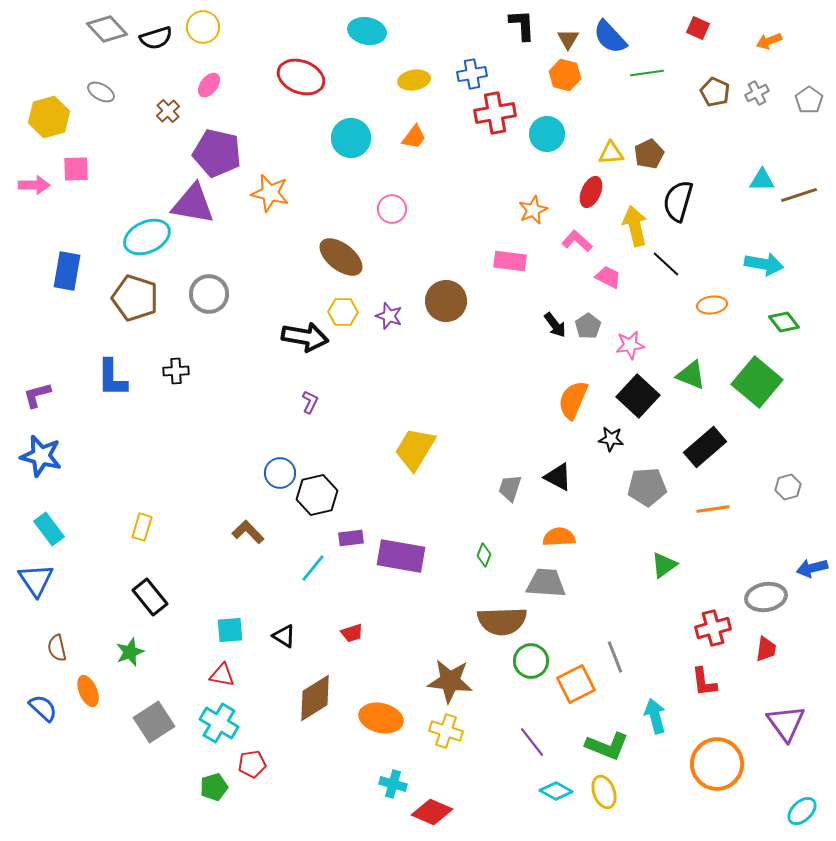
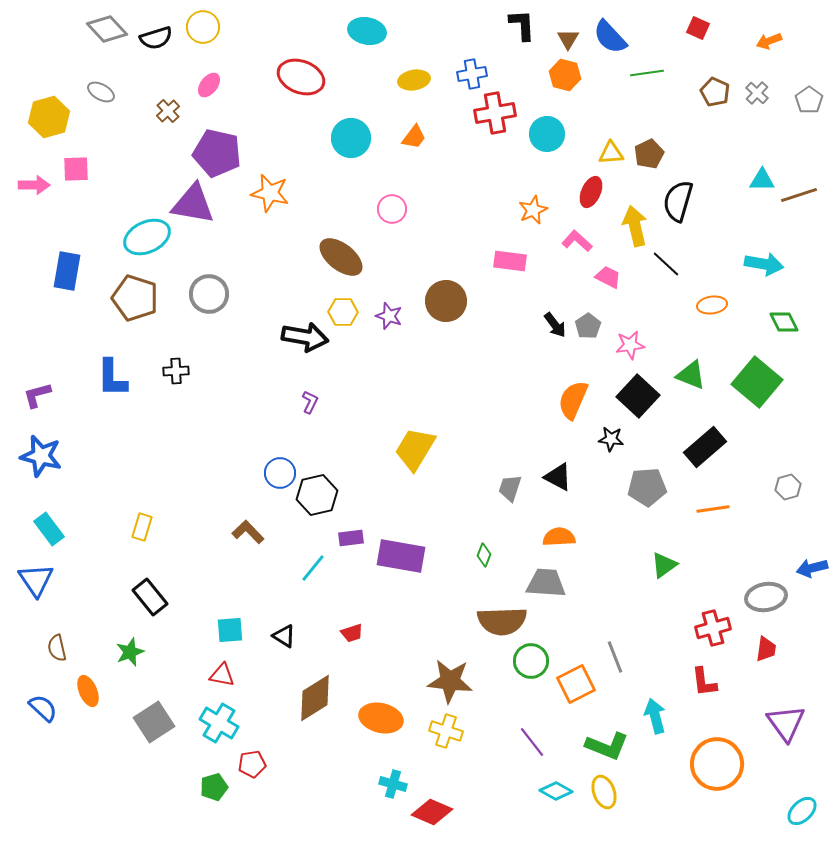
gray cross at (757, 93): rotated 20 degrees counterclockwise
green diamond at (784, 322): rotated 12 degrees clockwise
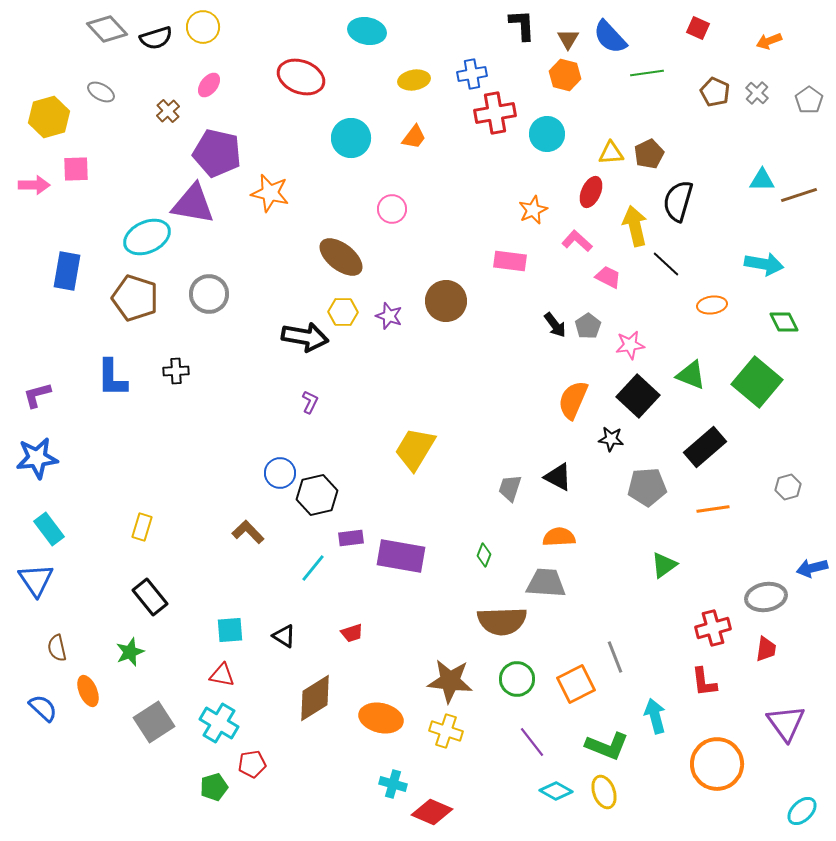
blue star at (41, 456): moved 4 px left, 2 px down; rotated 21 degrees counterclockwise
green circle at (531, 661): moved 14 px left, 18 px down
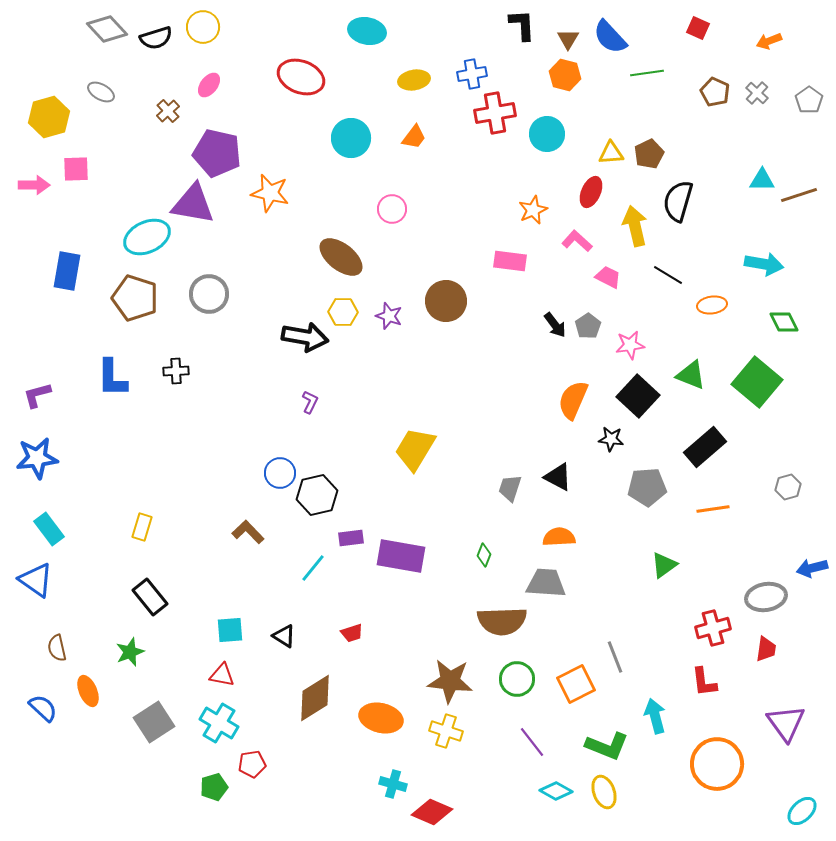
black line at (666, 264): moved 2 px right, 11 px down; rotated 12 degrees counterclockwise
blue triangle at (36, 580): rotated 21 degrees counterclockwise
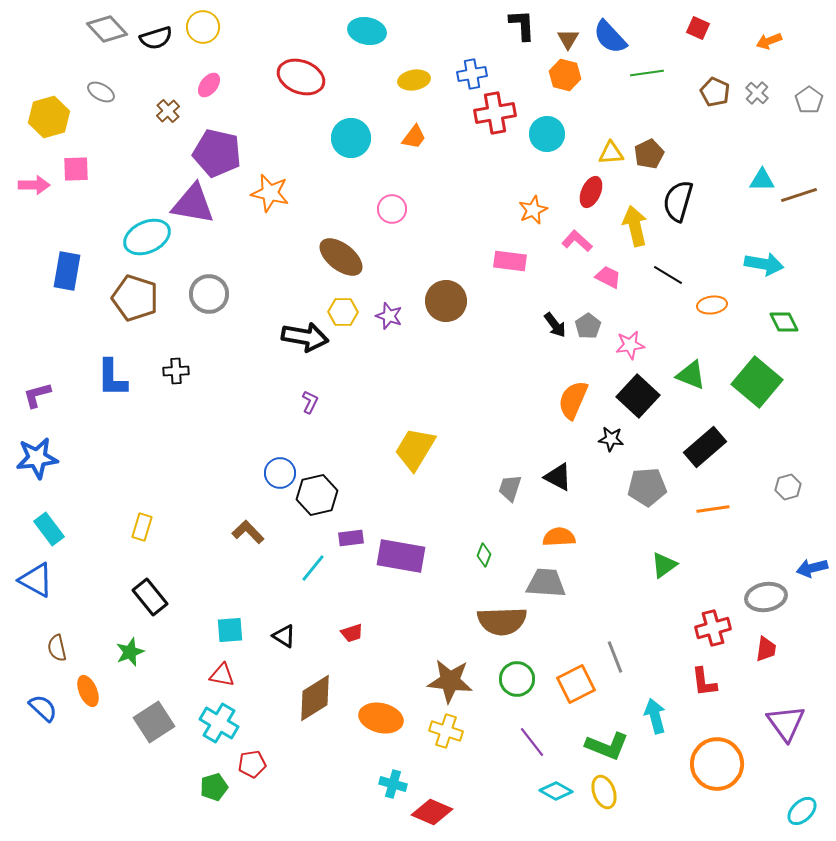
blue triangle at (36, 580): rotated 6 degrees counterclockwise
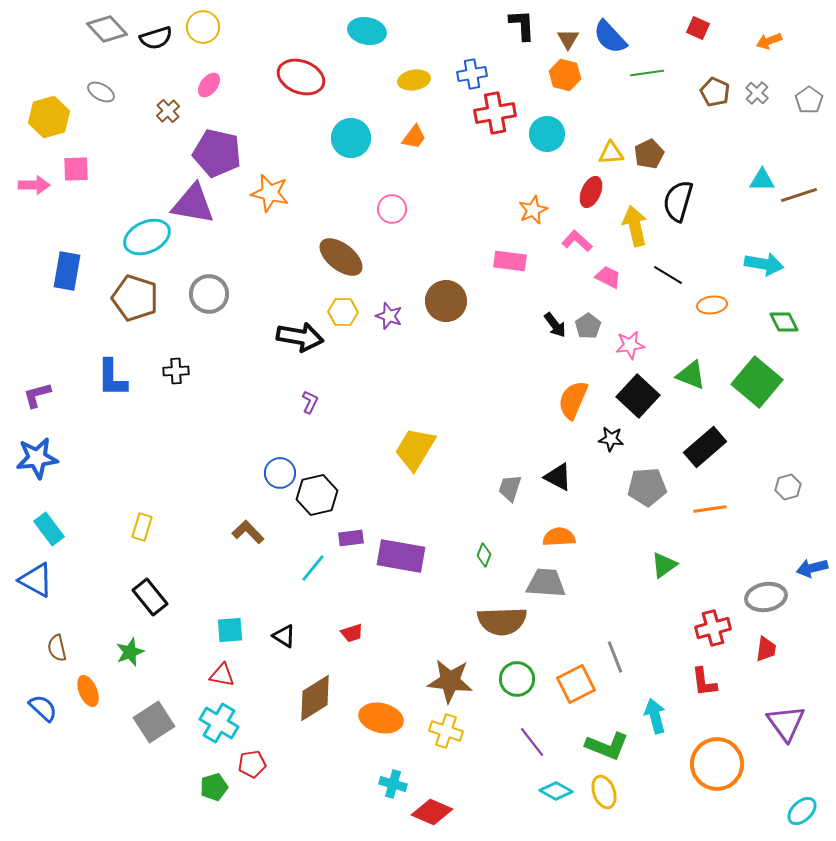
black arrow at (305, 337): moved 5 px left
orange line at (713, 509): moved 3 px left
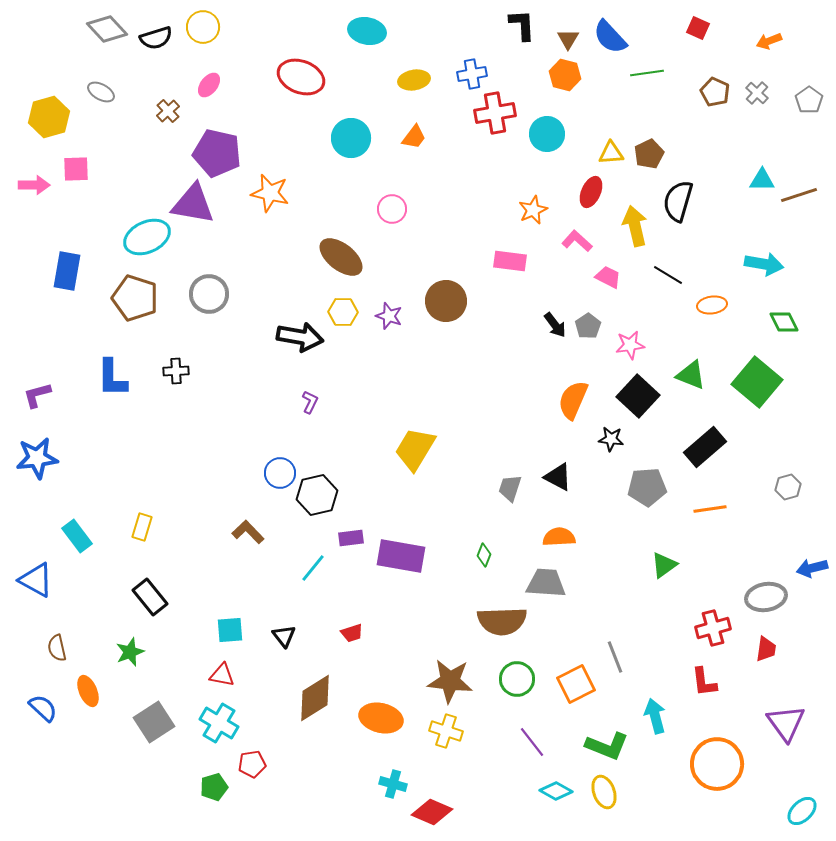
cyan rectangle at (49, 529): moved 28 px right, 7 px down
black triangle at (284, 636): rotated 20 degrees clockwise
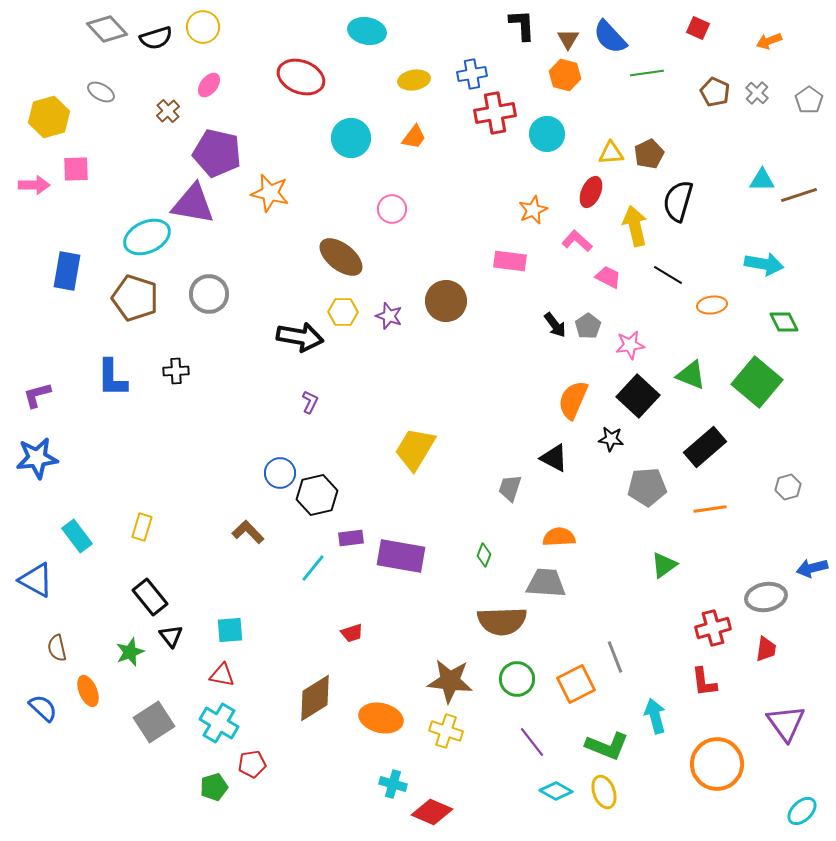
black triangle at (558, 477): moved 4 px left, 19 px up
black triangle at (284, 636): moved 113 px left
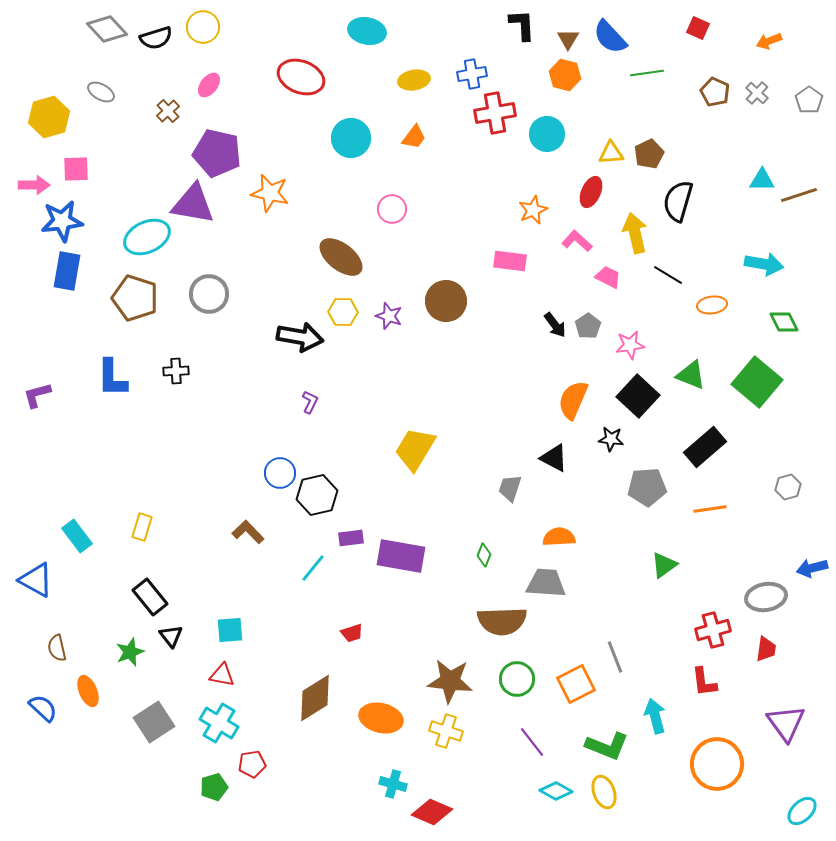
yellow arrow at (635, 226): moved 7 px down
blue star at (37, 458): moved 25 px right, 237 px up
red cross at (713, 628): moved 2 px down
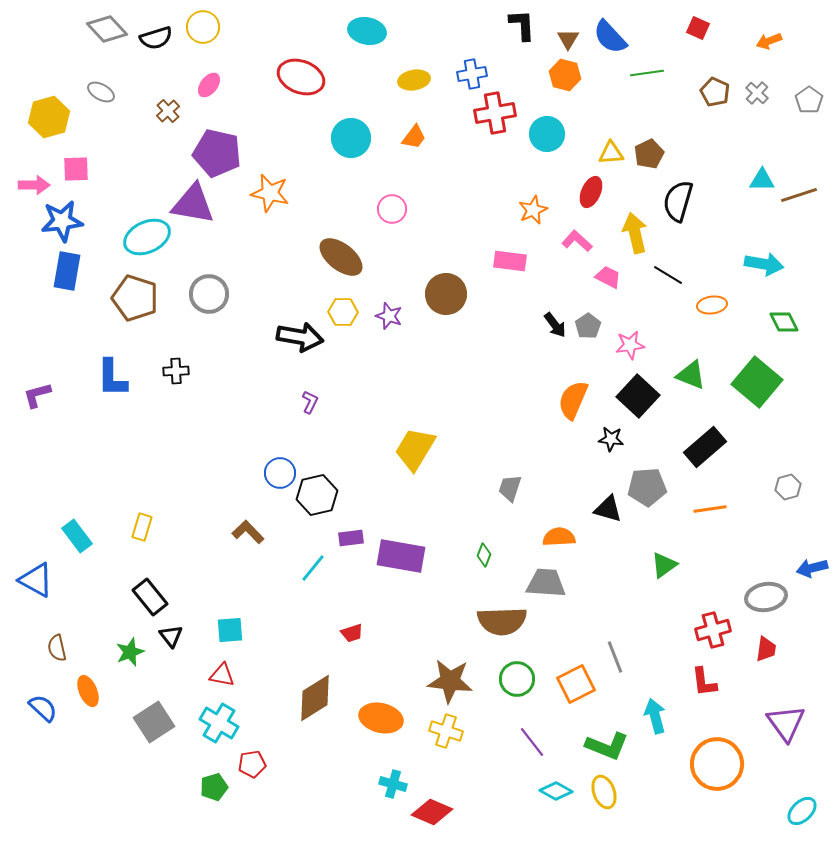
brown circle at (446, 301): moved 7 px up
black triangle at (554, 458): moved 54 px right, 51 px down; rotated 12 degrees counterclockwise
